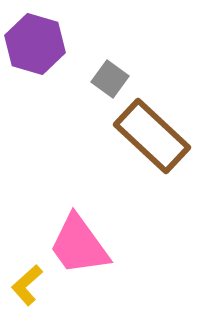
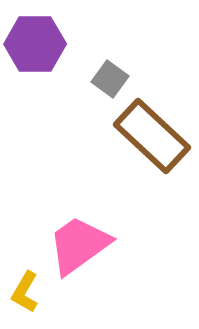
purple hexagon: rotated 16 degrees counterclockwise
pink trapezoid: rotated 90 degrees clockwise
yellow L-shape: moved 2 px left, 7 px down; rotated 18 degrees counterclockwise
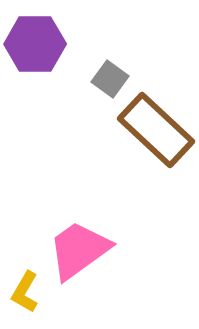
brown rectangle: moved 4 px right, 6 px up
pink trapezoid: moved 5 px down
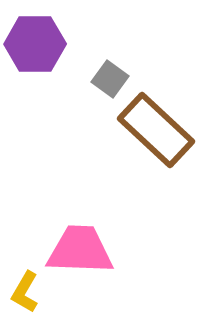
pink trapezoid: moved 1 px right; rotated 38 degrees clockwise
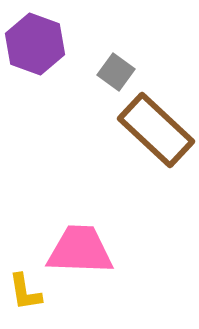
purple hexagon: rotated 20 degrees clockwise
gray square: moved 6 px right, 7 px up
yellow L-shape: rotated 39 degrees counterclockwise
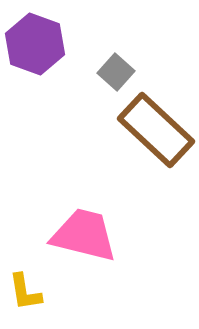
gray square: rotated 6 degrees clockwise
pink trapezoid: moved 4 px right, 15 px up; rotated 12 degrees clockwise
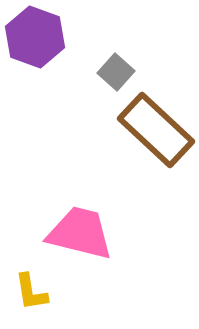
purple hexagon: moved 7 px up
pink trapezoid: moved 4 px left, 2 px up
yellow L-shape: moved 6 px right
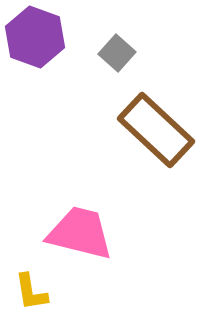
gray square: moved 1 px right, 19 px up
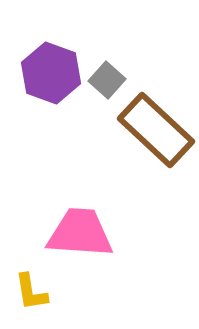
purple hexagon: moved 16 px right, 36 px down
gray square: moved 10 px left, 27 px down
pink trapezoid: rotated 10 degrees counterclockwise
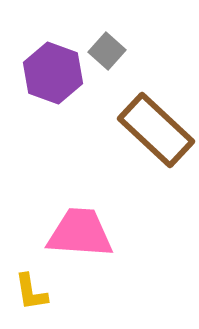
purple hexagon: moved 2 px right
gray square: moved 29 px up
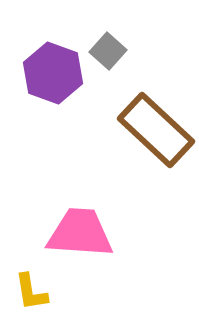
gray square: moved 1 px right
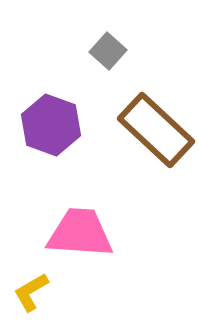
purple hexagon: moved 2 px left, 52 px down
yellow L-shape: rotated 69 degrees clockwise
